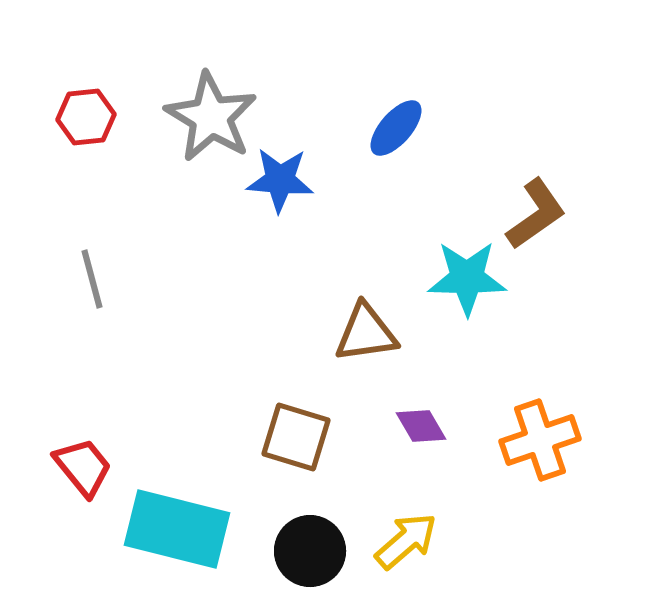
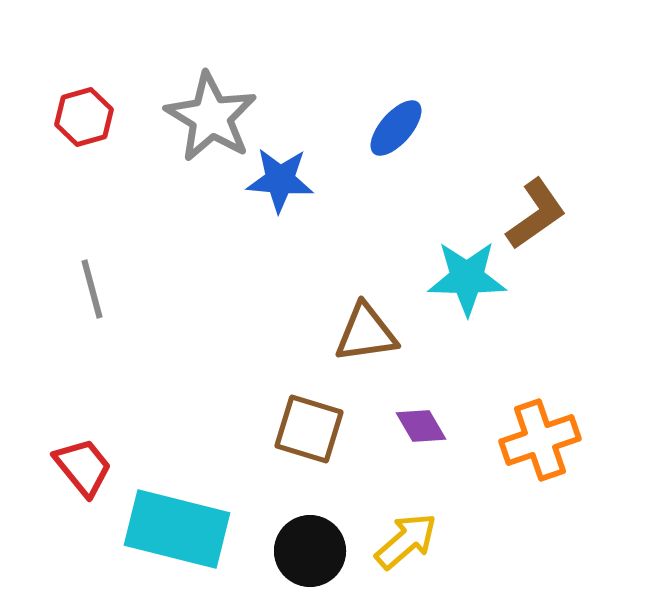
red hexagon: moved 2 px left; rotated 10 degrees counterclockwise
gray line: moved 10 px down
brown square: moved 13 px right, 8 px up
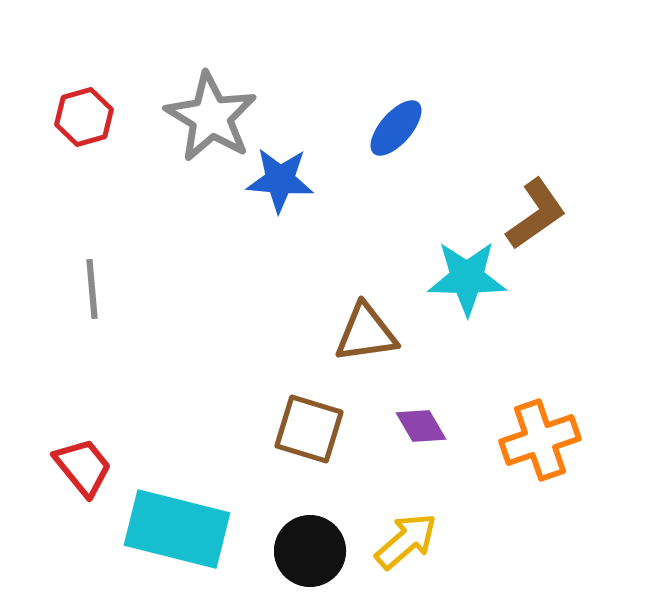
gray line: rotated 10 degrees clockwise
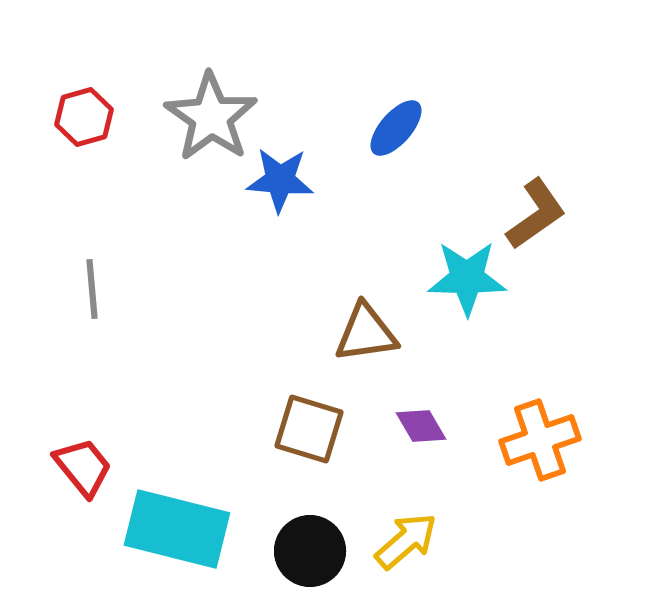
gray star: rotated 4 degrees clockwise
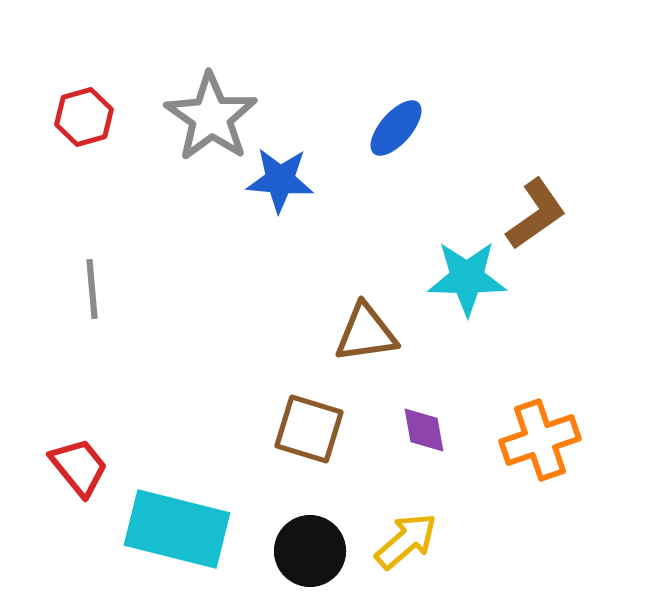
purple diamond: moved 3 px right, 4 px down; rotated 20 degrees clockwise
red trapezoid: moved 4 px left
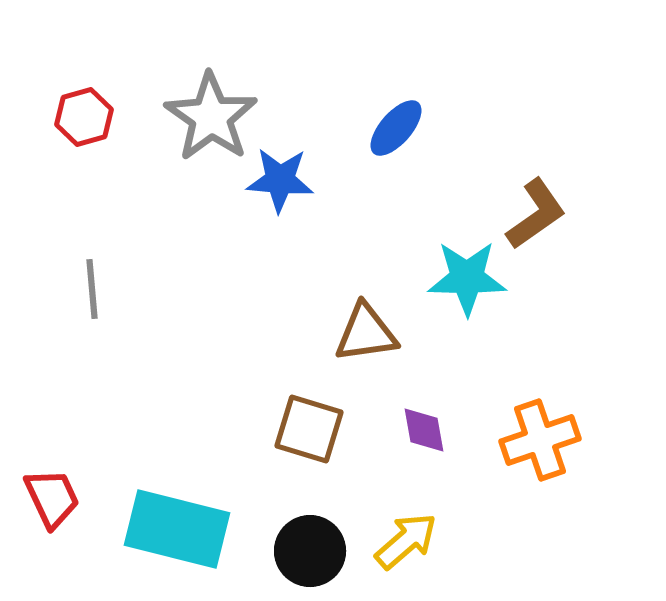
red trapezoid: moved 27 px left, 31 px down; rotated 14 degrees clockwise
